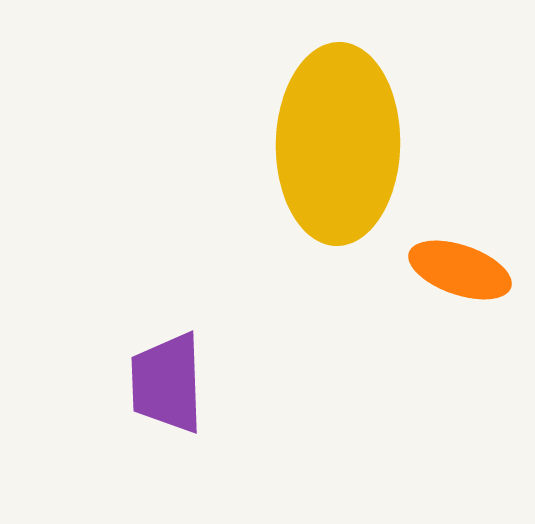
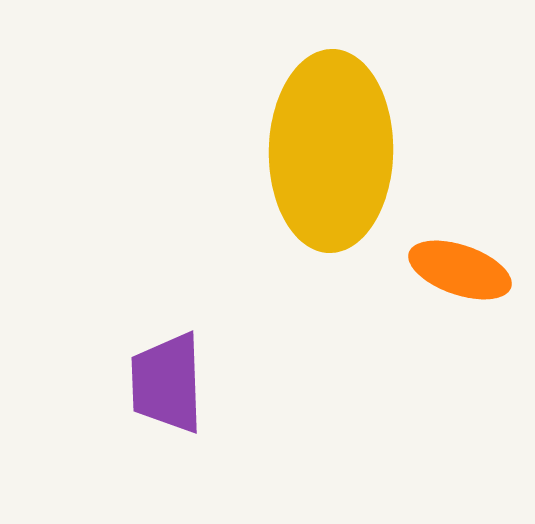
yellow ellipse: moved 7 px left, 7 px down
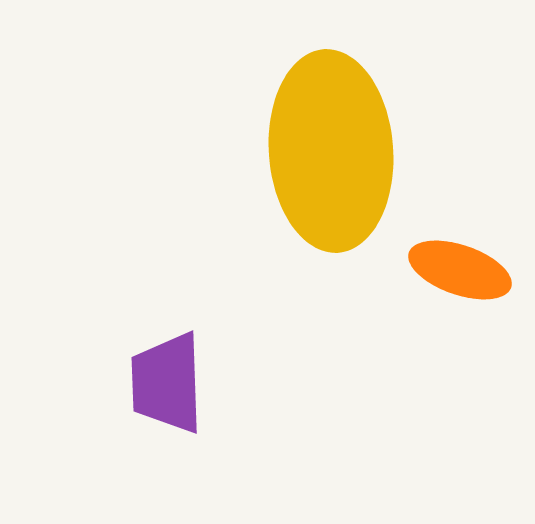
yellow ellipse: rotated 5 degrees counterclockwise
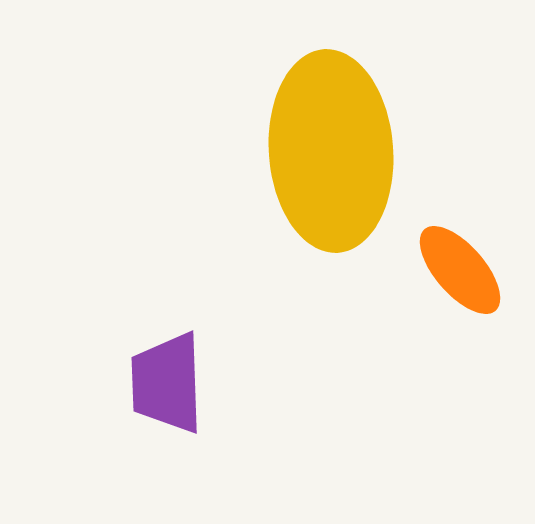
orange ellipse: rotated 30 degrees clockwise
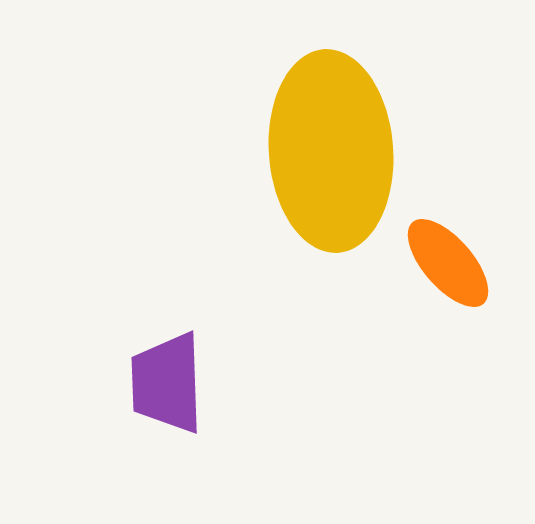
orange ellipse: moved 12 px left, 7 px up
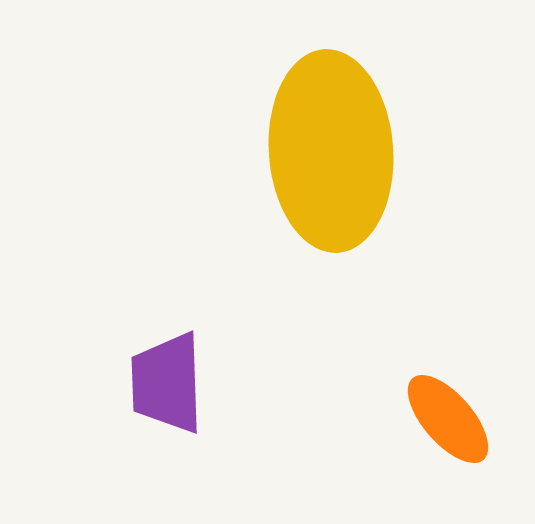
orange ellipse: moved 156 px down
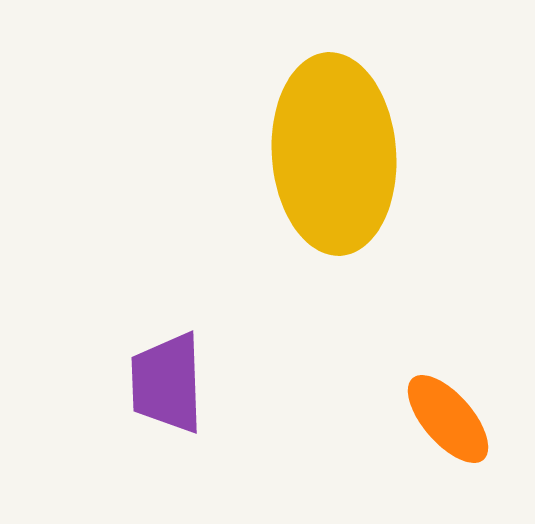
yellow ellipse: moved 3 px right, 3 px down
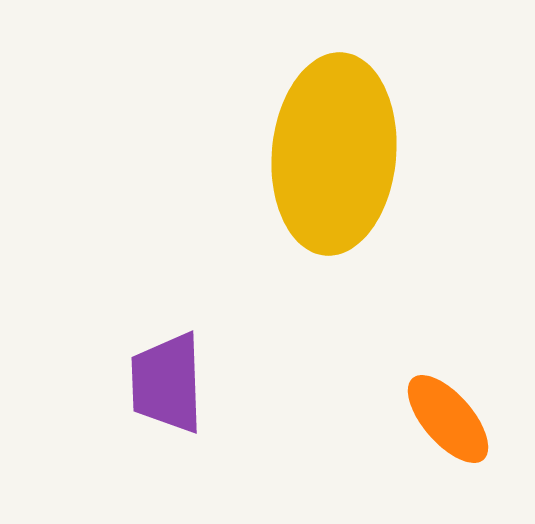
yellow ellipse: rotated 9 degrees clockwise
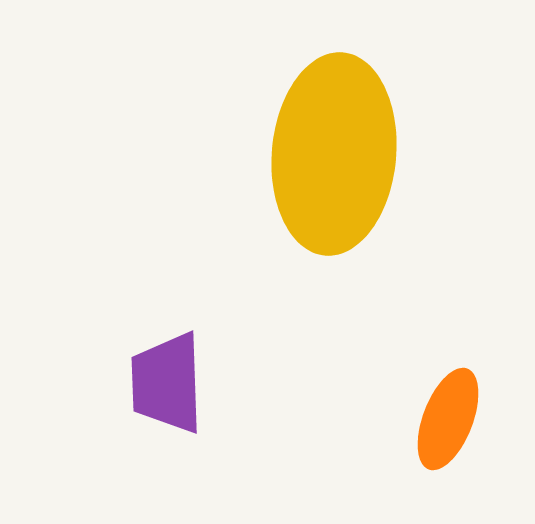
orange ellipse: rotated 62 degrees clockwise
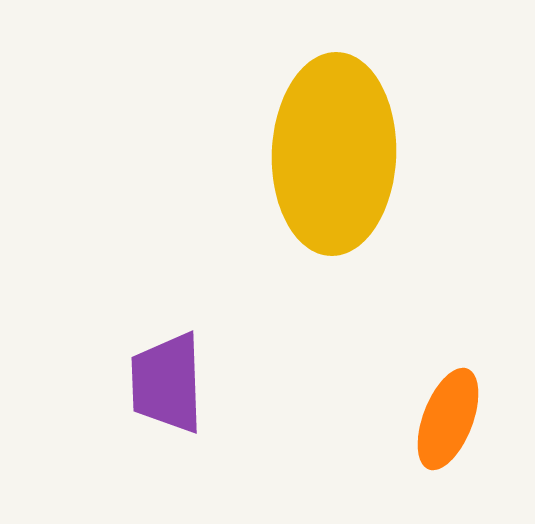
yellow ellipse: rotated 3 degrees counterclockwise
